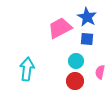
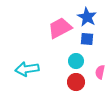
cyan arrow: rotated 105 degrees counterclockwise
red circle: moved 1 px right, 1 px down
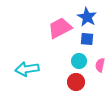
cyan circle: moved 3 px right
pink semicircle: moved 7 px up
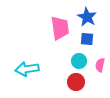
pink trapezoid: rotated 110 degrees clockwise
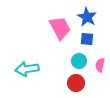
pink trapezoid: rotated 20 degrees counterclockwise
red circle: moved 1 px down
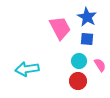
pink semicircle: rotated 136 degrees clockwise
red circle: moved 2 px right, 2 px up
